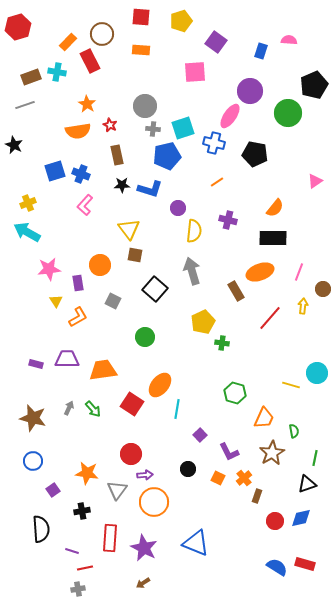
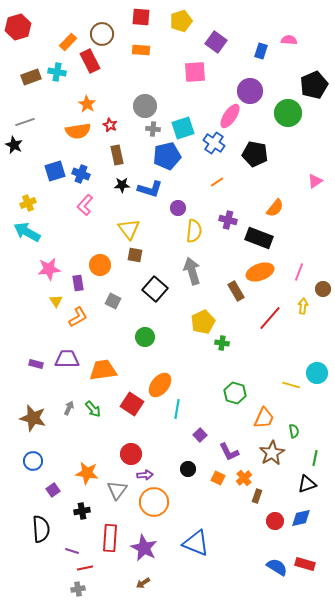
gray line at (25, 105): moved 17 px down
blue cross at (214, 143): rotated 20 degrees clockwise
black rectangle at (273, 238): moved 14 px left; rotated 20 degrees clockwise
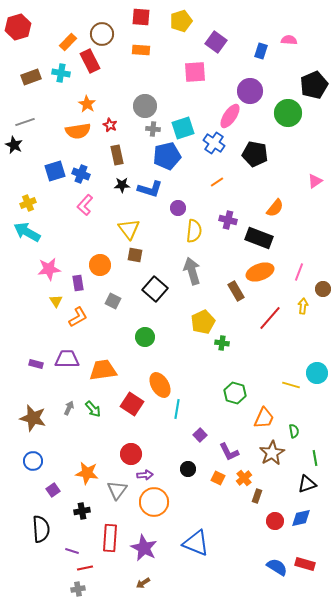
cyan cross at (57, 72): moved 4 px right, 1 px down
orange ellipse at (160, 385): rotated 70 degrees counterclockwise
green line at (315, 458): rotated 21 degrees counterclockwise
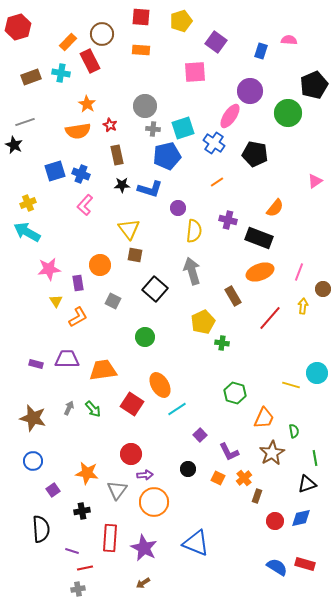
brown rectangle at (236, 291): moved 3 px left, 5 px down
cyan line at (177, 409): rotated 48 degrees clockwise
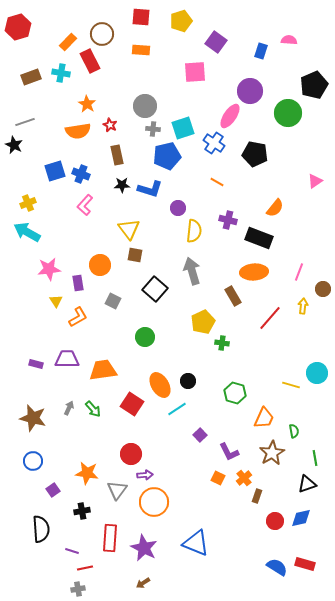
orange line at (217, 182): rotated 64 degrees clockwise
orange ellipse at (260, 272): moved 6 px left; rotated 16 degrees clockwise
black circle at (188, 469): moved 88 px up
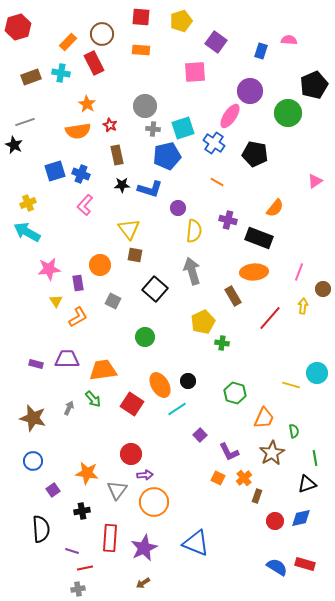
red rectangle at (90, 61): moved 4 px right, 2 px down
green arrow at (93, 409): moved 10 px up
purple star at (144, 548): rotated 20 degrees clockwise
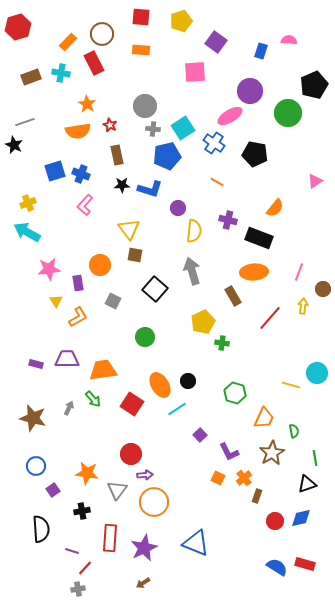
pink ellipse at (230, 116): rotated 25 degrees clockwise
cyan square at (183, 128): rotated 15 degrees counterclockwise
blue circle at (33, 461): moved 3 px right, 5 px down
red line at (85, 568): rotated 35 degrees counterclockwise
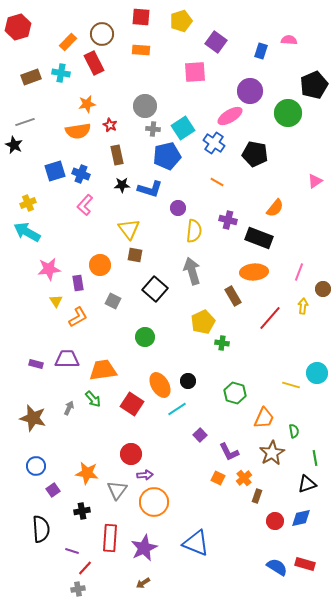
orange star at (87, 104): rotated 30 degrees clockwise
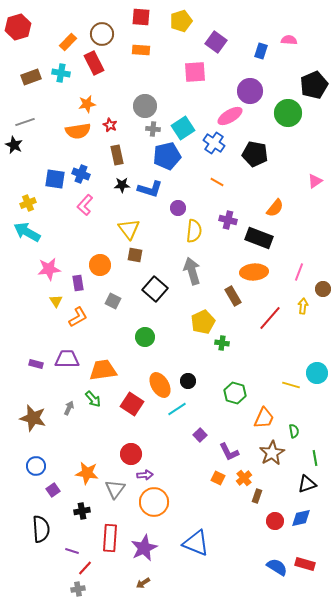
blue square at (55, 171): moved 8 px down; rotated 25 degrees clockwise
gray triangle at (117, 490): moved 2 px left, 1 px up
